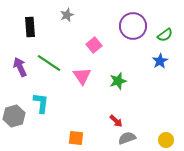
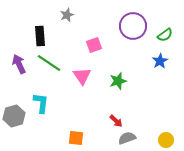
black rectangle: moved 10 px right, 9 px down
pink square: rotated 21 degrees clockwise
purple arrow: moved 1 px left, 3 px up
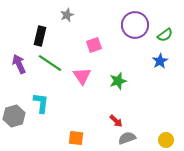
purple circle: moved 2 px right, 1 px up
black rectangle: rotated 18 degrees clockwise
green line: moved 1 px right
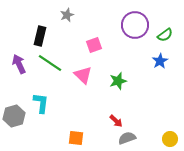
pink triangle: moved 1 px right, 1 px up; rotated 12 degrees counterclockwise
yellow circle: moved 4 px right, 1 px up
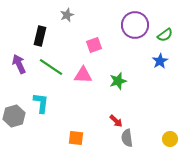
green line: moved 1 px right, 4 px down
pink triangle: rotated 42 degrees counterclockwise
gray semicircle: rotated 78 degrees counterclockwise
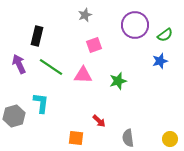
gray star: moved 18 px right
black rectangle: moved 3 px left
blue star: rotated 14 degrees clockwise
red arrow: moved 17 px left
gray semicircle: moved 1 px right
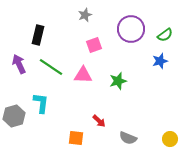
purple circle: moved 4 px left, 4 px down
black rectangle: moved 1 px right, 1 px up
gray semicircle: rotated 60 degrees counterclockwise
